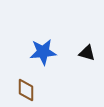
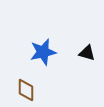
blue star: rotated 8 degrees counterclockwise
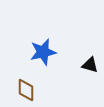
black triangle: moved 3 px right, 12 px down
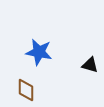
blue star: moved 4 px left; rotated 24 degrees clockwise
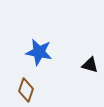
brown diamond: rotated 20 degrees clockwise
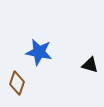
brown diamond: moved 9 px left, 7 px up
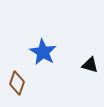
blue star: moved 4 px right; rotated 20 degrees clockwise
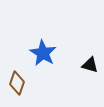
blue star: moved 1 px down
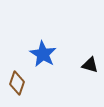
blue star: moved 1 px down
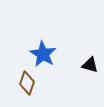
brown diamond: moved 10 px right
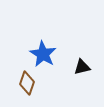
black triangle: moved 8 px left, 2 px down; rotated 30 degrees counterclockwise
